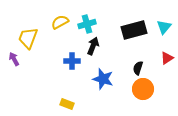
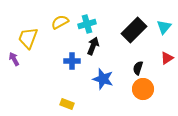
black rectangle: rotated 30 degrees counterclockwise
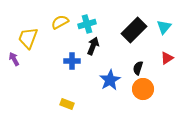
blue star: moved 7 px right, 1 px down; rotated 25 degrees clockwise
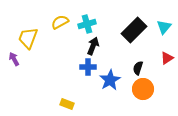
blue cross: moved 16 px right, 6 px down
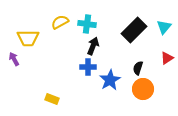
cyan cross: rotated 24 degrees clockwise
yellow trapezoid: rotated 110 degrees counterclockwise
yellow rectangle: moved 15 px left, 5 px up
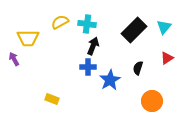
orange circle: moved 9 px right, 12 px down
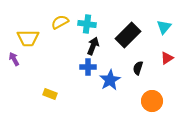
black rectangle: moved 6 px left, 5 px down
yellow rectangle: moved 2 px left, 5 px up
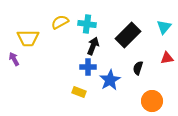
red triangle: rotated 24 degrees clockwise
yellow rectangle: moved 29 px right, 2 px up
